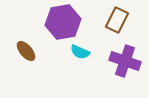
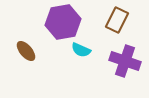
cyan semicircle: moved 1 px right, 2 px up
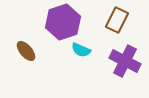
purple hexagon: rotated 8 degrees counterclockwise
purple cross: rotated 8 degrees clockwise
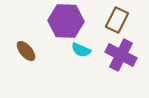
purple hexagon: moved 3 px right, 1 px up; rotated 20 degrees clockwise
purple cross: moved 4 px left, 6 px up
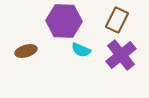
purple hexagon: moved 2 px left
brown ellipse: rotated 65 degrees counterclockwise
purple cross: rotated 24 degrees clockwise
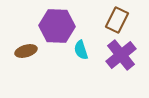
purple hexagon: moved 7 px left, 5 px down
cyan semicircle: rotated 48 degrees clockwise
